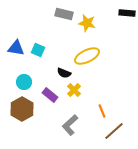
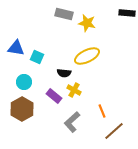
cyan square: moved 1 px left, 7 px down
black semicircle: rotated 16 degrees counterclockwise
yellow cross: rotated 16 degrees counterclockwise
purple rectangle: moved 4 px right, 1 px down
gray L-shape: moved 2 px right, 3 px up
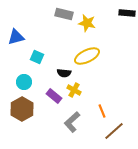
blue triangle: moved 11 px up; rotated 24 degrees counterclockwise
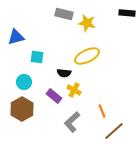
cyan square: rotated 16 degrees counterclockwise
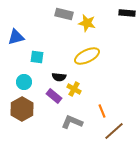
black semicircle: moved 5 px left, 4 px down
yellow cross: moved 1 px up
gray L-shape: rotated 65 degrees clockwise
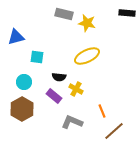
yellow cross: moved 2 px right
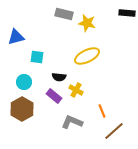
yellow cross: moved 1 px down
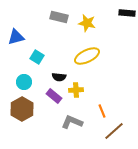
gray rectangle: moved 5 px left, 3 px down
cyan square: rotated 24 degrees clockwise
yellow cross: rotated 32 degrees counterclockwise
